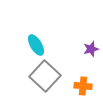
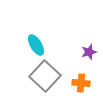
purple star: moved 2 px left, 3 px down
orange cross: moved 2 px left, 3 px up
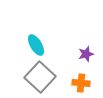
purple star: moved 3 px left, 2 px down
gray square: moved 5 px left, 1 px down
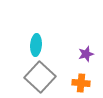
cyan ellipse: rotated 35 degrees clockwise
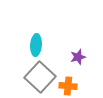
purple star: moved 8 px left, 3 px down
orange cross: moved 13 px left, 3 px down
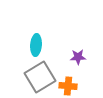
purple star: rotated 14 degrees clockwise
gray square: rotated 16 degrees clockwise
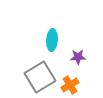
cyan ellipse: moved 16 px right, 5 px up
orange cross: moved 2 px right, 1 px up; rotated 36 degrees counterclockwise
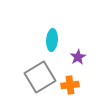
purple star: rotated 28 degrees counterclockwise
orange cross: rotated 24 degrees clockwise
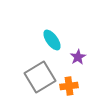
cyan ellipse: rotated 40 degrees counterclockwise
orange cross: moved 1 px left, 1 px down
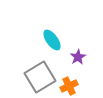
orange cross: rotated 18 degrees counterclockwise
